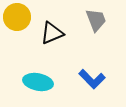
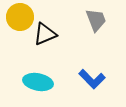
yellow circle: moved 3 px right
black triangle: moved 7 px left, 1 px down
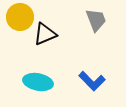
blue L-shape: moved 2 px down
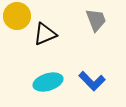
yellow circle: moved 3 px left, 1 px up
cyan ellipse: moved 10 px right; rotated 28 degrees counterclockwise
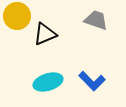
gray trapezoid: rotated 50 degrees counterclockwise
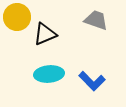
yellow circle: moved 1 px down
cyan ellipse: moved 1 px right, 8 px up; rotated 12 degrees clockwise
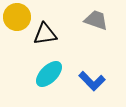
black triangle: rotated 15 degrees clockwise
cyan ellipse: rotated 40 degrees counterclockwise
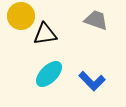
yellow circle: moved 4 px right, 1 px up
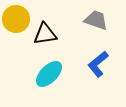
yellow circle: moved 5 px left, 3 px down
blue L-shape: moved 6 px right, 17 px up; rotated 96 degrees clockwise
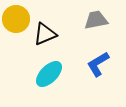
gray trapezoid: rotated 30 degrees counterclockwise
black triangle: rotated 15 degrees counterclockwise
blue L-shape: rotated 8 degrees clockwise
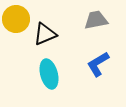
cyan ellipse: rotated 60 degrees counterclockwise
